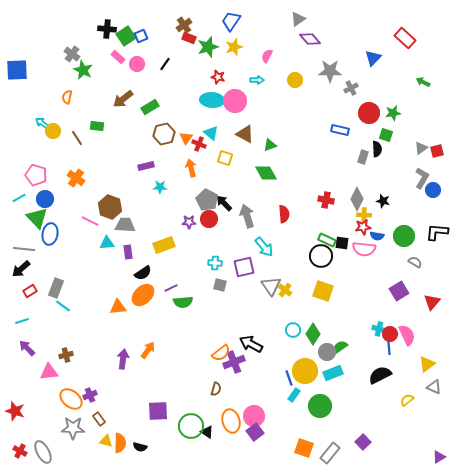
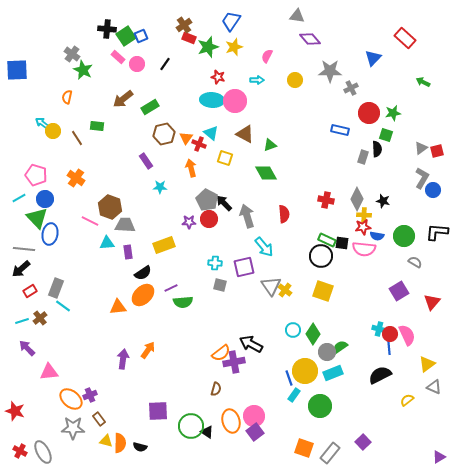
gray triangle at (298, 19): moved 1 px left, 3 px up; rotated 42 degrees clockwise
purple rectangle at (146, 166): moved 5 px up; rotated 70 degrees clockwise
brown cross at (66, 355): moved 26 px left, 37 px up; rotated 24 degrees counterclockwise
purple cross at (234, 362): rotated 10 degrees clockwise
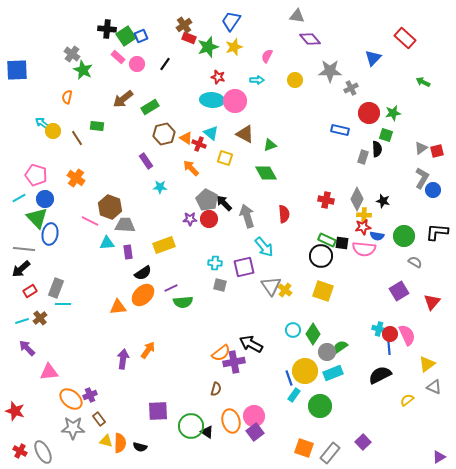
orange triangle at (186, 138): rotated 32 degrees counterclockwise
orange arrow at (191, 168): rotated 30 degrees counterclockwise
purple star at (189, 222): moved 1 px right, 3 px up
cyan line at (63, 306): moved 2 px up; rotated 35 degrees counterclockwise
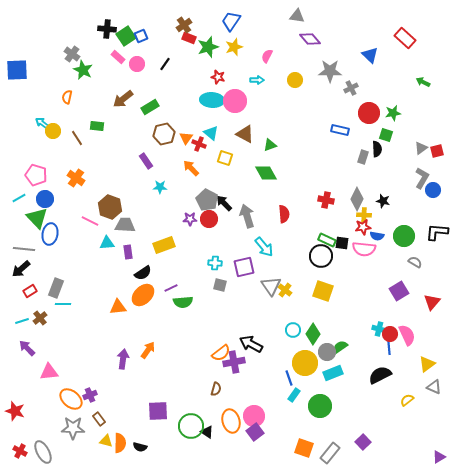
blue triangle at (373, 58): moved 3 px left, 3 px up; rotated 30 degrees counterclockwise
orange triangle at (186, 138): rotated 32 degrees clockwise
yellow circle at (305, 371): moved 8 px up
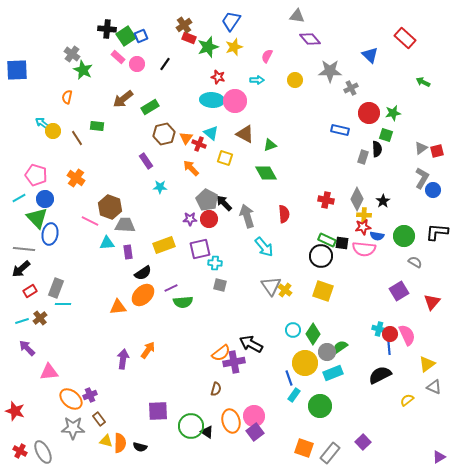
black star at (383, 201): rotated 24 degrees clockwise
purple square at (244, 267): moved 44 px left, 18 px up
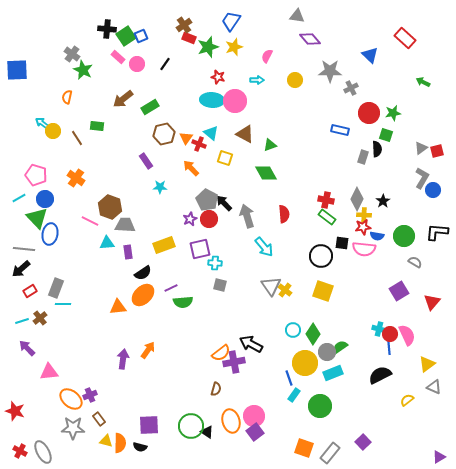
purple star at (190, 219): rotated 24 degrees counterclockwise
green rectangle at (327, 240): moved 23 px up; rotated 12 degrees clockwise
purple square at (158, 411): moved 9 px left, 14 px down
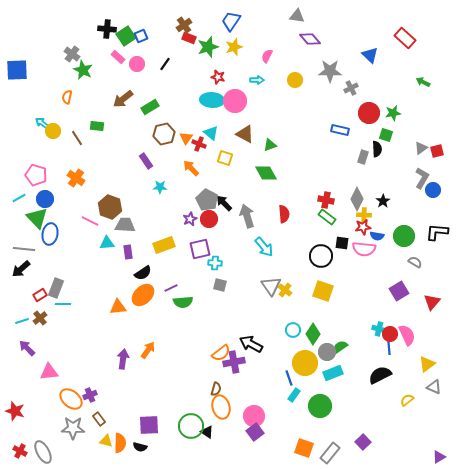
red rectangle at (30, 291): moved 10 px right, 4 px down
orange ellipse at (231, 421): moved 10 px left, 14 px up
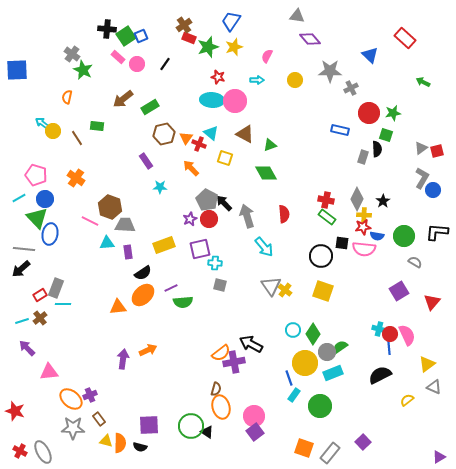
orange arrow at (148, 350): rotated 30 degrees clockwise
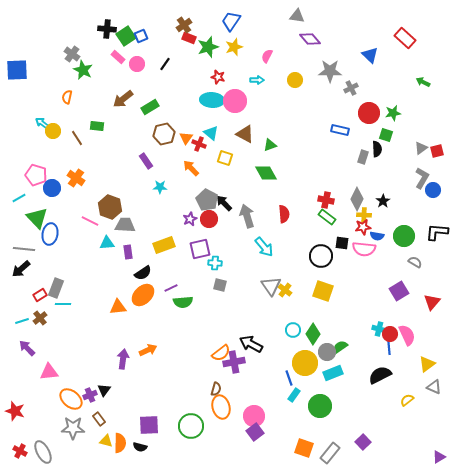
blue circle at (45, 199): moved 7 px right, 11 px up
black triangle at (207, 432): moved 103 px left, 42 px up; rotated 32 degrees clockwise
